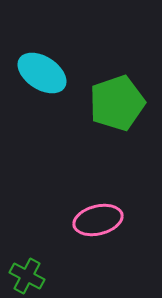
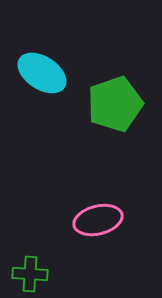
green pentagon: moved 2 px left, 1 px down
green cross: moved 3 px right, 2 px up; rotated 24 degrees counterclockwise
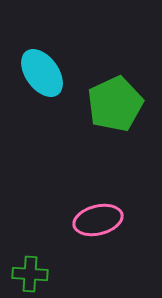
cyan ellipse: rotated 21 degrees clockwise
green pentagon: rotated 6 degrees counterclockwise
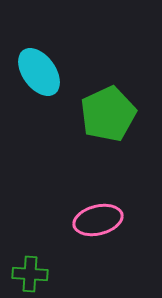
cyan ellipse: moved 3 px left, 1 px up
green pentagon: moved 7 px left, 10 px down
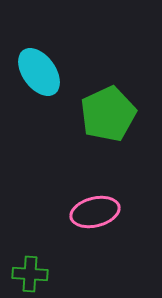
pink ellipse: moved 3 px left, 8 px up
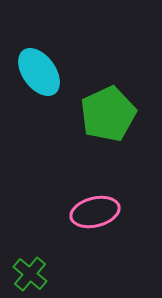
green cross: rotated 36 degrees clockwise
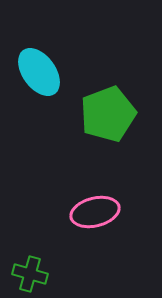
green pentagon: rotated 4 degrees clockwise
green cross: rotated 24 degrees counterclockwise
